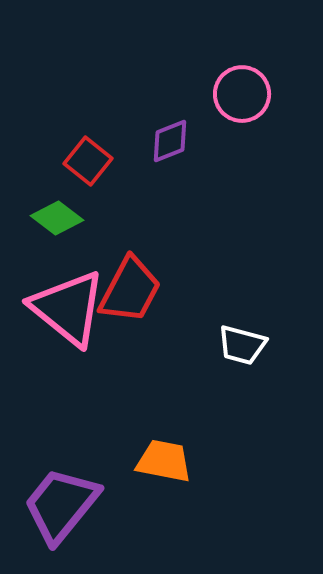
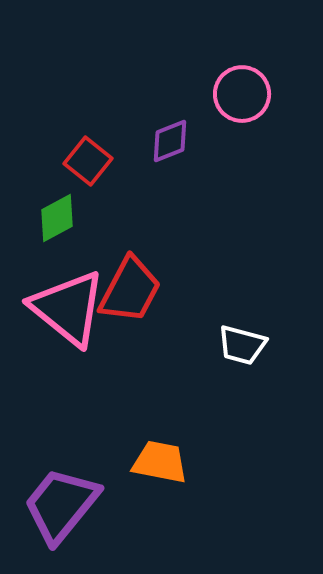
green diamond: rotated 66 degrees counterclockwise
orange trapezoid: moved 4 px left, 1 px down
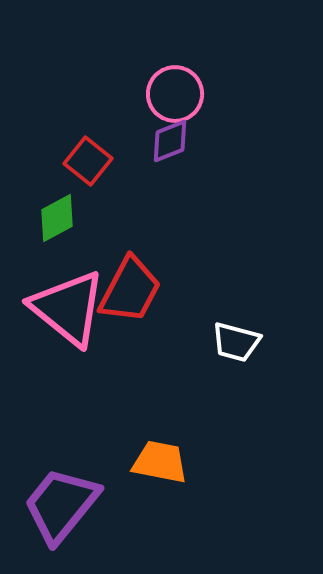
pink circle: moved 67 px left
white trapezoid: moved 6 px left, 3 px up
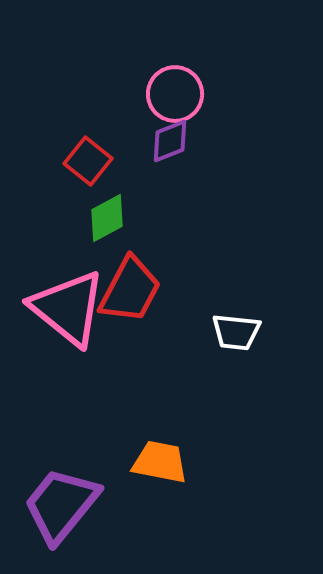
green diamond: moved 50 px right
white trapezoid: moved 10 px up; rotated 9 degrees counterclockwise
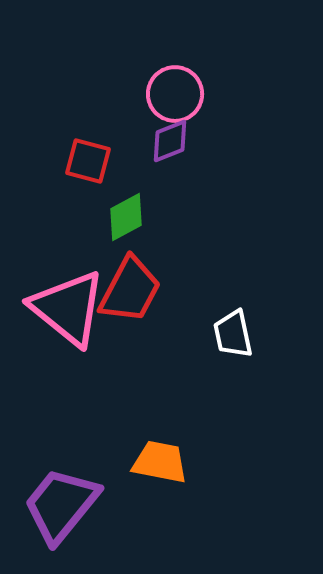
red square: rotated 24 degrees counterclockwise
green diamond: moved 19 px right, 1 px up
white trapezoid: moved 3 px left, 2 px down; rotated 72 degrees clockwise
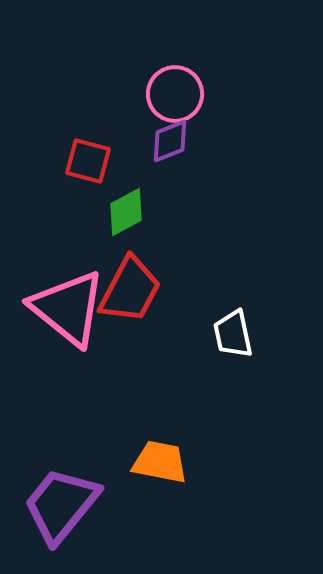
green diamond: moved 5 px up
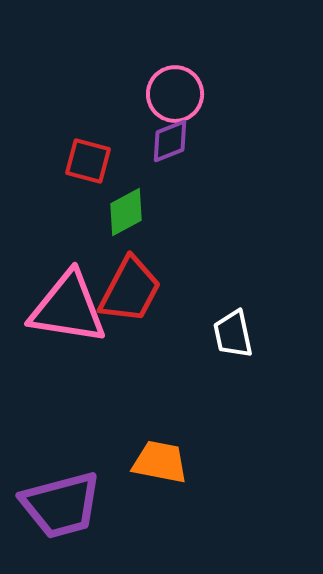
pink triangle: rotated 30 degrees counterclockwise
purple trapezoid: rotated 144 degrees counterclockwise
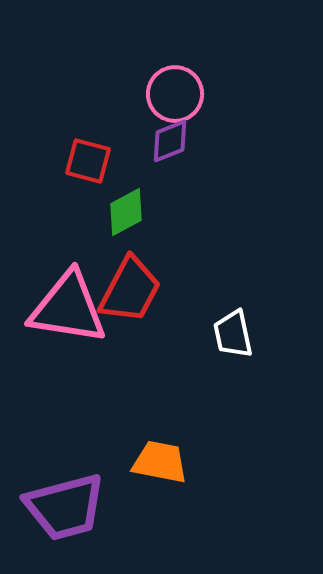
purple trapezoid: moved 4 px right, 2 px down
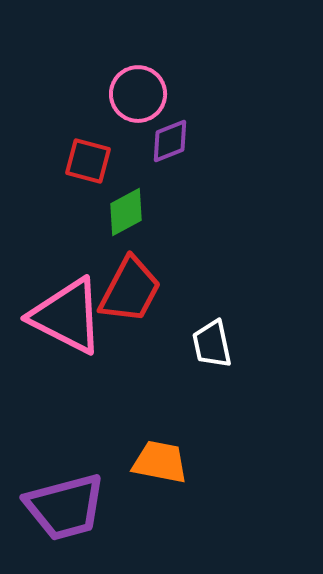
pink circle: moved 37 px left
pink triangle: moved 1 px left, 8 px down; rotated 18 degrees clockwise
white trapezoid: moved 21 px left, 10 px down
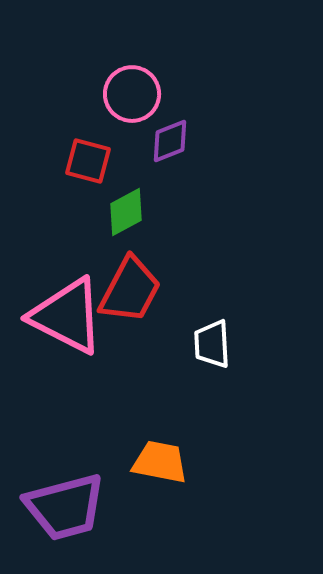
pink circle: moved 6 px left
white trapezoid: rotated 9 degrees clockwise
